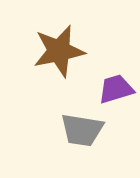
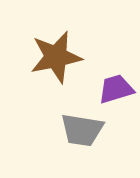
brown star: moved 3 px left, 6 px down
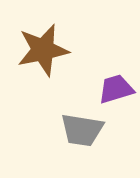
brown star: moved 13 px left, 7 px up
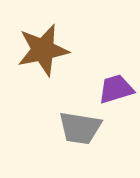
gray trapezoid: moved 2 px left, 2 px up
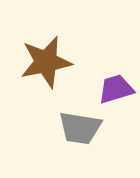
brown star: moved 3 px right, 12 px down
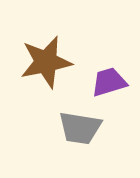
purple trapezoid: moved 7 px left, 7 px up
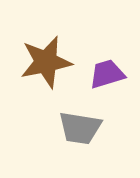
purple trapezoid: moved 2 px left, 8 px up
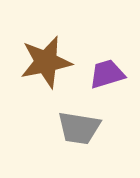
gray trapezoid: moved 1 px left
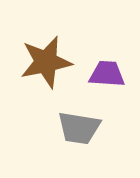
purple trapezoid: rotated 21 degrees clockwise
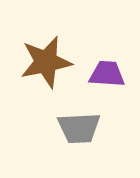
gray trapezoid: rotated 12 degrees counterclockwise
